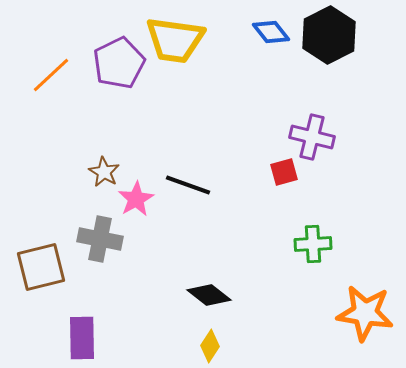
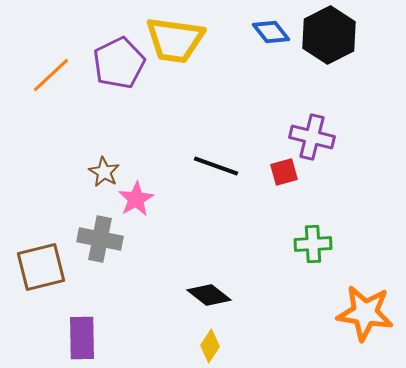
black line: moved 28 px right, 19 px up
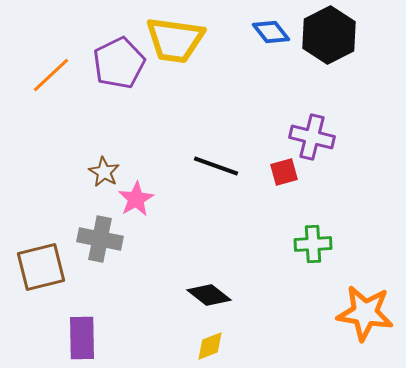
yellow diamond: rotated 36 degrees clockwise
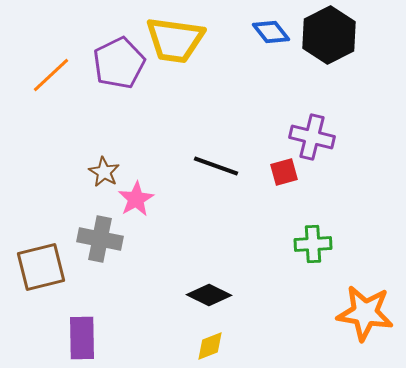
black diamond: rotated 12 degrees counterclockwise
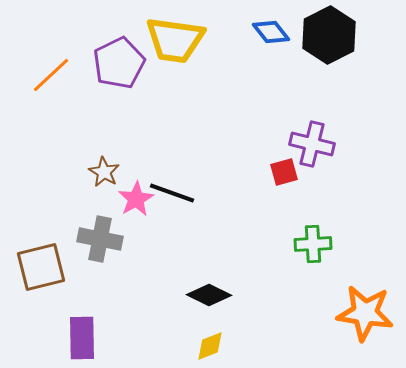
purple cross: moved 7 px down
black line: moved 44 px left, 27 px down
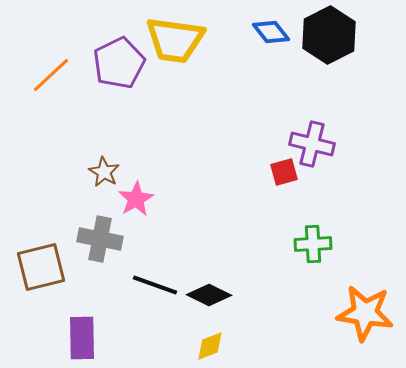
black line: moved 17 px left, 92 px down
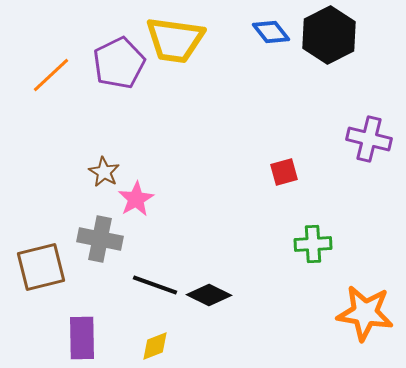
purple cross: moved 57 px right, 5 px up
yellow diamond: moved 55 px left
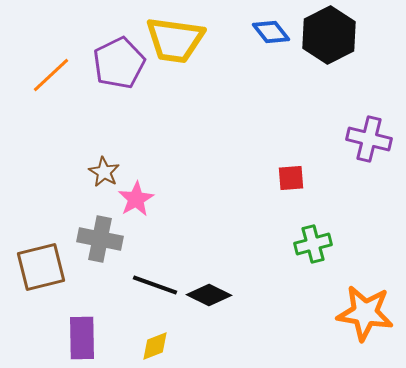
red square: moved 7 px right, 6 px down; rotated 12 degrees clockwise
green cross: rotated 12 degrees counterclockwise
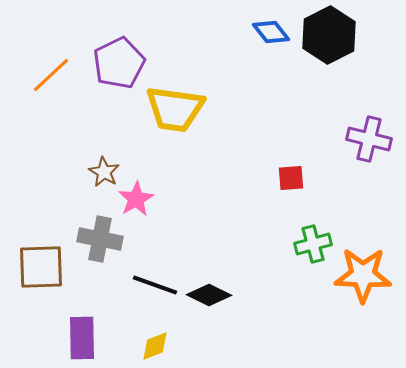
yellow trapezoid: moved 69 px down
brown square: rotated 12 degrees clockwise
orange star: moved 2 px left, 38 px up; rotated 6 degrees counterclockwise
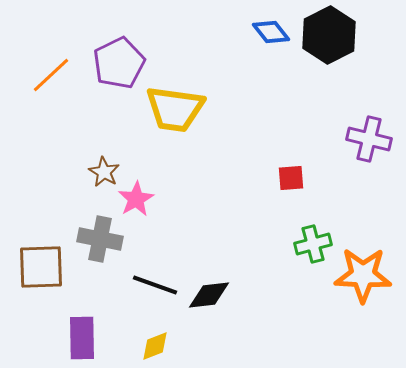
black diamond: rotated 33 degrees counterclockwise
